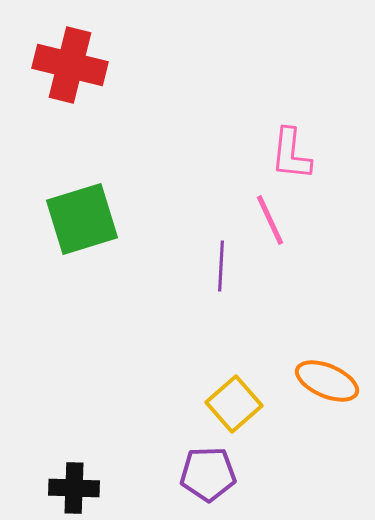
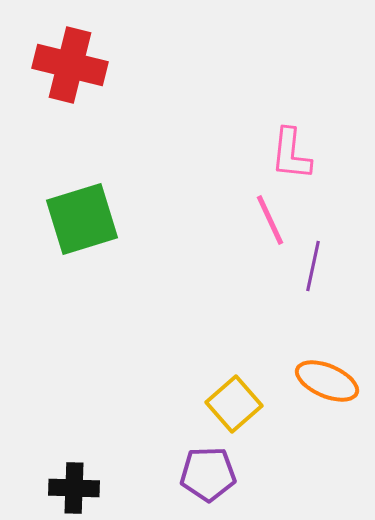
purple line: moved 92 px right; rotated 9 degrees clockwise
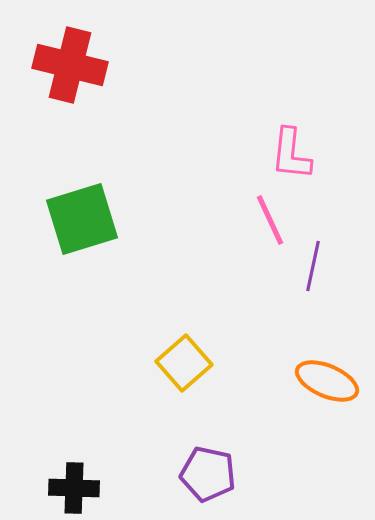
yellow square: moved 50 px left, 41 px up
purple pentagon: rotated 14 degrees clockwise
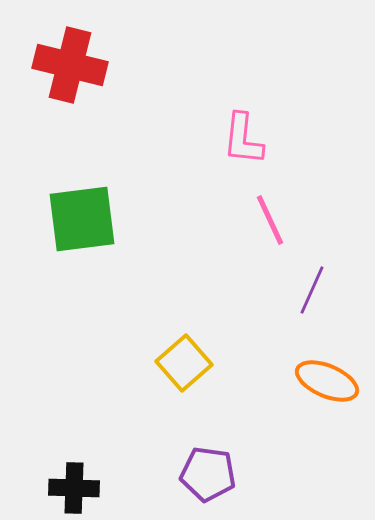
pink L-shape: moved 48 px left, 15 px up
green square: rotated 10 degrees clockwise
purple line: moved 1 px left, 24 px down; rotated 12 degrees clockwise
purple pentagon: rotated 4 degrees counterclockwise
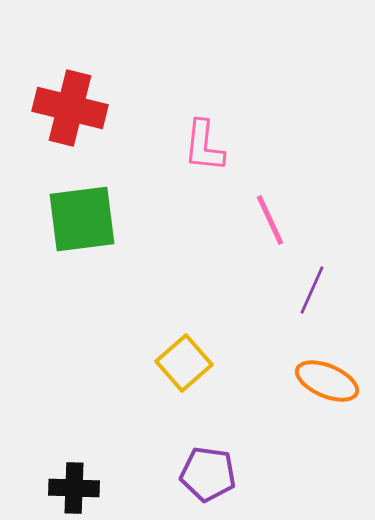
red cross: moved 43 px down
pink L-shape: moved 39 px left, 7 px down
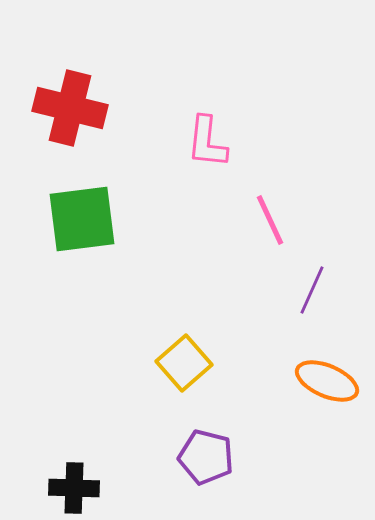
pink L-shape: moved 3 px right, 4 px up
purple pentagon: moved 2 px left, 17 px up; rotated 6 degrees clockwise
